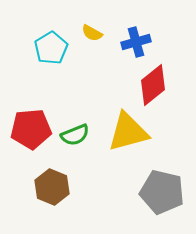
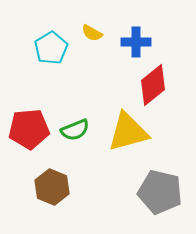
blue cross: rotated 16 degrees clockwise
red pentagon: moved 2 px left
green semicircle: moved 5 px up
gray pentagon: moved 2 px left
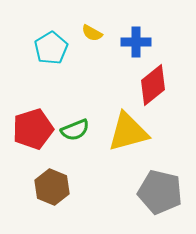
red pentagon: moved 4 px right; rotated 12 degrees counterclockwise
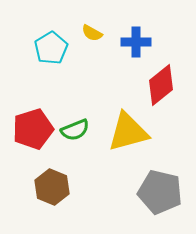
red diamond: moved 8 px right
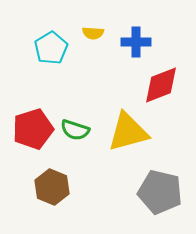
yellow semicircle: moved 1 px right; rotated 25 degrees counterclockwise
red diamond: rotated 18 degrees clockwise
green semicircle: rotated 40 degrees clockwise
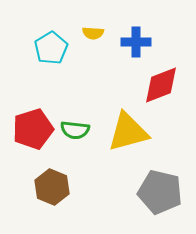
green semicircle: rotated 12 degrees counterclockwise
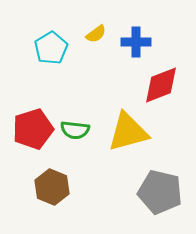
yellow semicircle: moved 3 px right, 1 px down; rotated 40 degrees counterclockwise
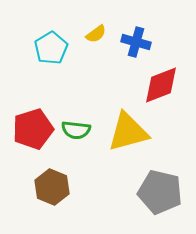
blue cross: rotated 16 degrees clockwise
green semicircle: moved 1 px right
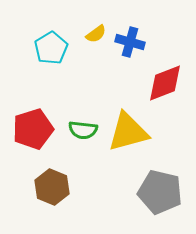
blue cross: moved 6 px left
red diamond: moved 4 px right, 2 px up
green semicircle: moved 7 px right
